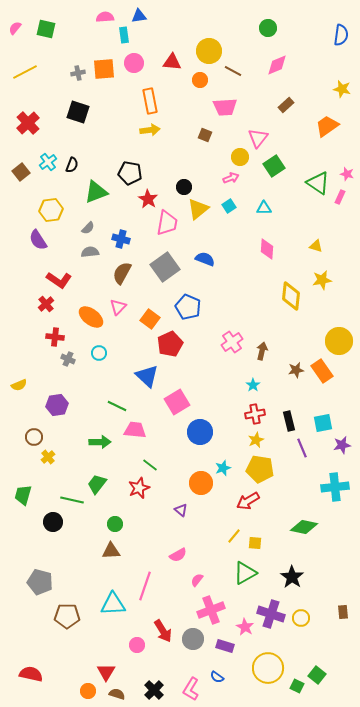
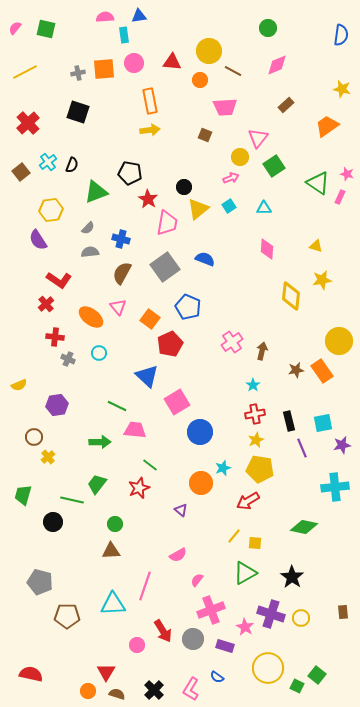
pink triangle at (118, 307): rotated 24 degrees counterclockwise
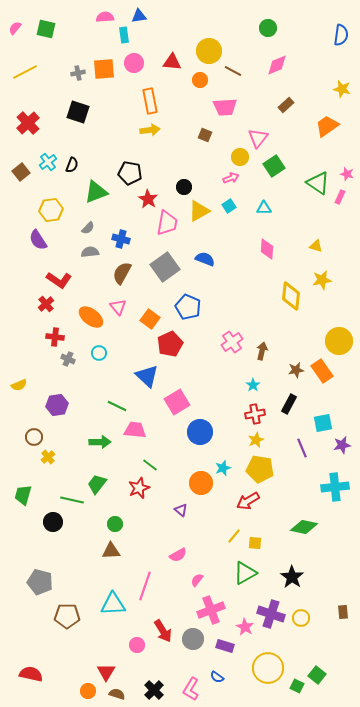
yellow triangle at (198, 209): moved 1 px right, 2 px down; rotated 10 degrees clockwise
black rectangle at (289, 421): moved 17 px up; rotated 42 degrees clockwise
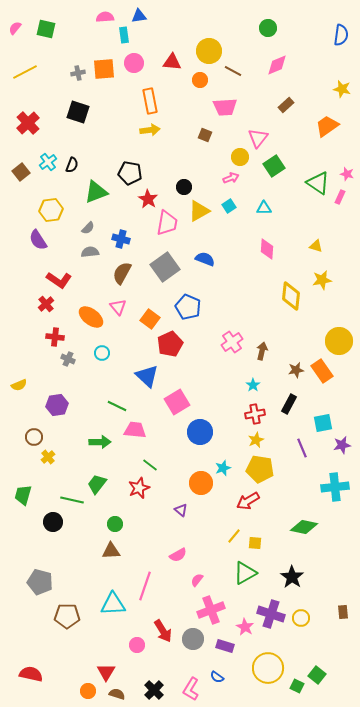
cyan circle at (99, 353): moved 3 px right
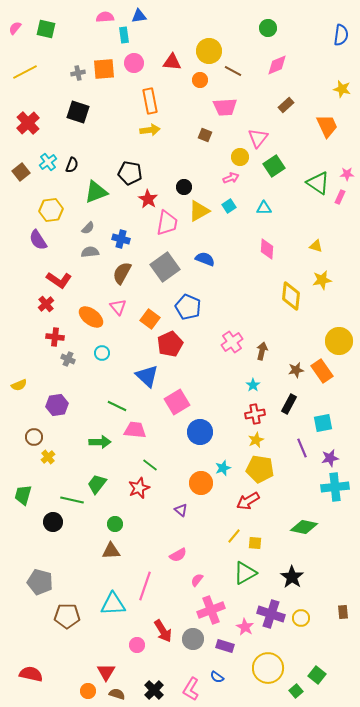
orange trapezoid at (327, 126): rotated 100 degrees clockwise
pink star at (347, 174): rotated 16 degrees counterclockwise
purple star at (342, 445): moved 12 px left, 13 px down
green square at (297, 686): moved 1 px left, 5 px down; rotated 24 degrees clockwise
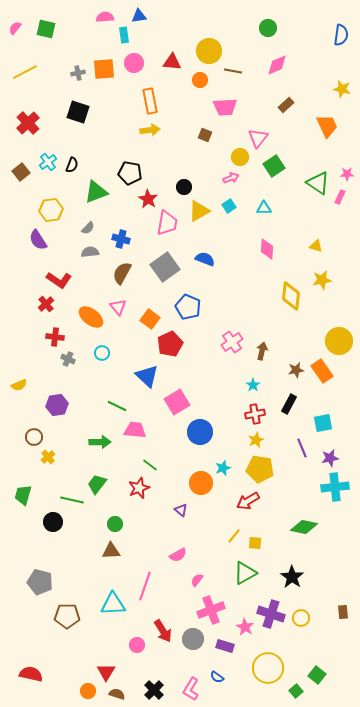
brown line at (233, 71): rotated 18 degrees counterclockwise
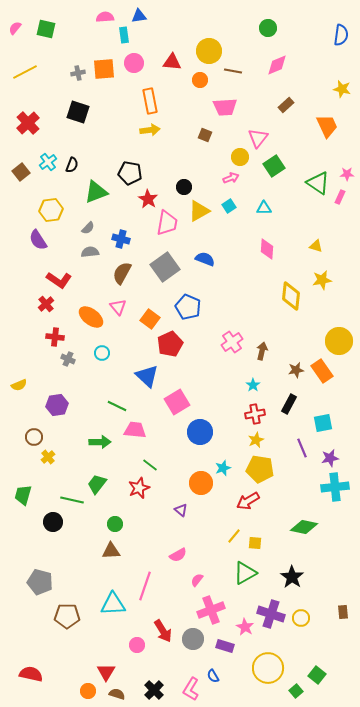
blue semicircle at (217, 677): moved 4 px left, 1 px up; rotated 24 degrees clockwise
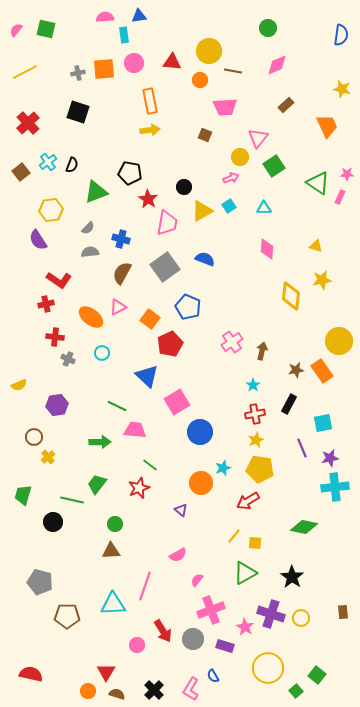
pink semicircle at (15, 28): moved 1 px right, 2 px down
yellow triangle at (199, 211): moved 3 px right
red cross at (46, 304): rotated 28 degrees clockwise
pink triangle at (118, 307): rotated 42 degrees clockwise
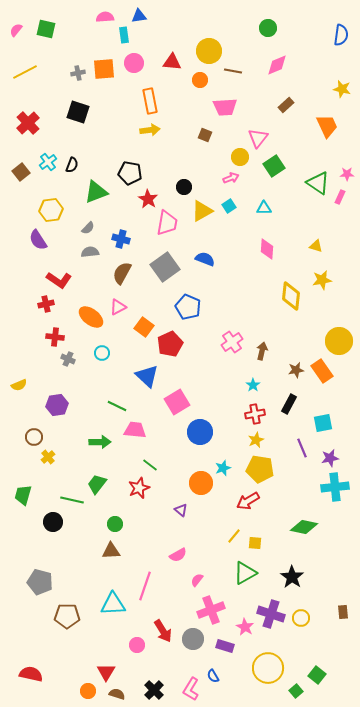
orange square at (150, 319): moved 6 px left, 8 px down
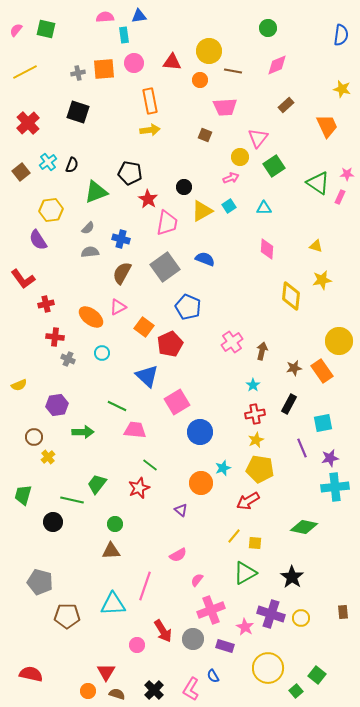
red L-shape at (59, 280): moved 36 px left, 1 px up; rotated 20 degrees clockwise
brown star at (296, 370): moved 2 px left, 2 px up
green arrow at (100, 442): moved 17 px left, 10 px up
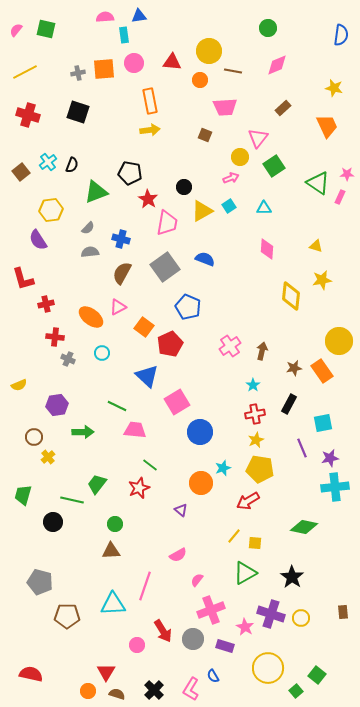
yellow star at (342, 89): moved 8 px left, 1 px up
brown rectangle at (286, 105): moved 3 px left, 3 px down
red cross at (28, 123): moved 8 px up; rotated 30 degrees counterclockwise
red L-shape at (23, 279): rotated 20 degrees clockwise
pink cross at (232, 342): moved 2 px left, 4 px down
